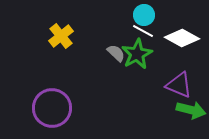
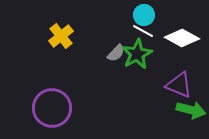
gray semicircle: rotated 90 degrees clockwise
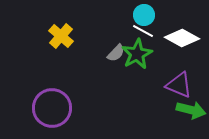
yellow cross: rotated 10 degrees counterclockwise
